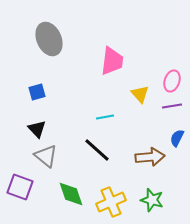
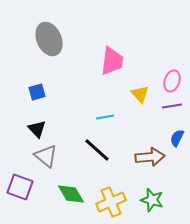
green diamond: rotated 12 degrees counterclockwise
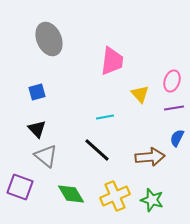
purple line: moved 2 px right, 2 px down
yellow cross: moved 4 px right, 6 px up
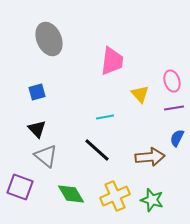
pink ellipse: rotated 35 degrees counterclockwise
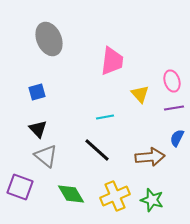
black triangle: moved 1 px right
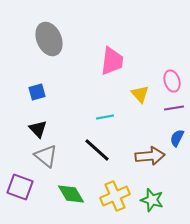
brown arrow: moved 1 px up
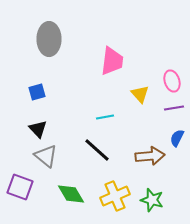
gray ellipse: rotated 24 degrees clockwise
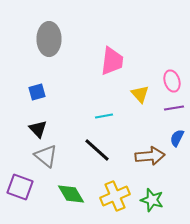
cyan line: moved 1 px left, 1 px up
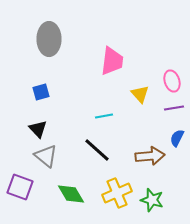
blue square: moved 4 px right
yellow cross: moved 2 px right, 3 px up
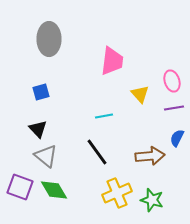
black line: moved 2 px down; rotated 12 degrees clockwise
green diamond: moved 17 px left, 4 px up
